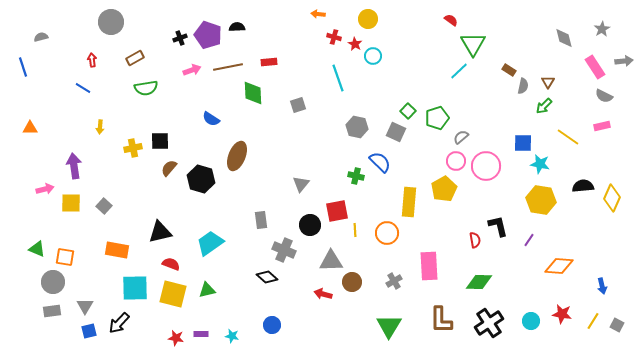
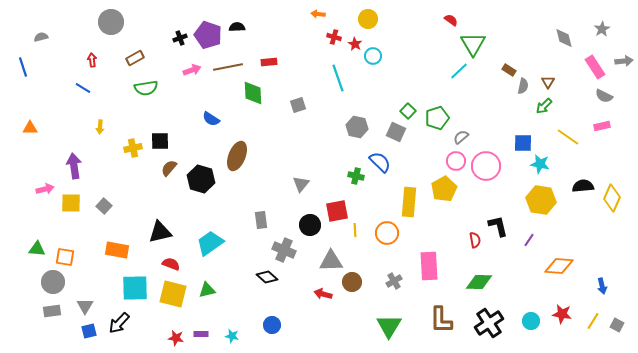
green triangle at (37, 249): rotated 18 degrees counterclockwise
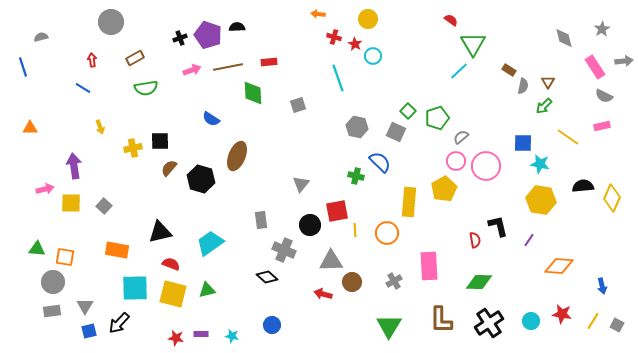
yellow arrow at (100, 127): rotated 24 degrees counterclockwise
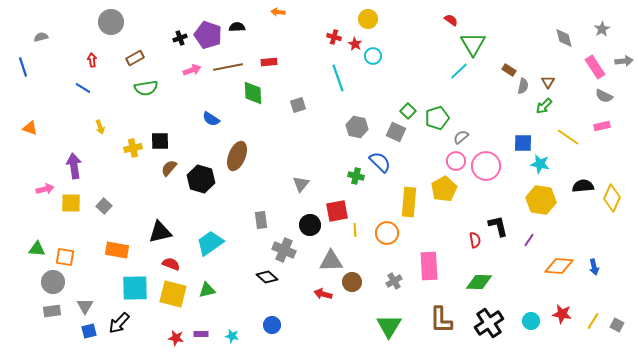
orange arrow at (318, 14): moved 40 px left, 2 px up
orange triangle at (30, 128): rotated 21 degrees clockwise
blue arrow at (602, 286): moved 8 px left, 19 px up
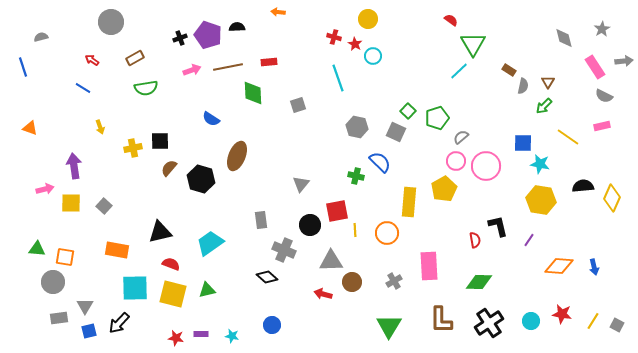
red arrow at (92, 60): rotated 48 degrees counterclockwise
gray rectangle at (52, 311): moved 7 px right, 7 px down
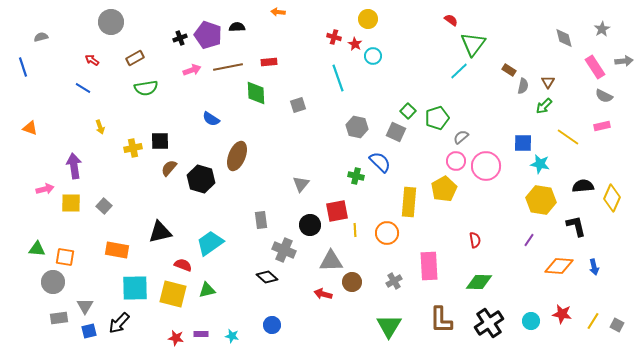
green triangle at (473, 44): rotated 8 degrees clockwise
green diamond at (253, 93): moved 3 px right
black L-shape at (498, 226): moved 78 px right
red semicircle at (171, 264): moved 12 px right, 1 px down
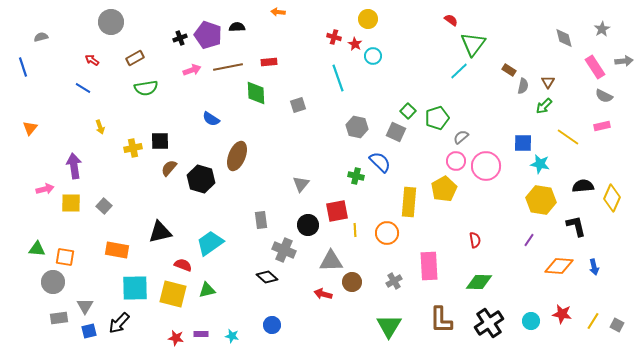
orange triangle at (30, 128): rotated 49 degrees clockwise
black circle at (310, 225): moved 2 px left
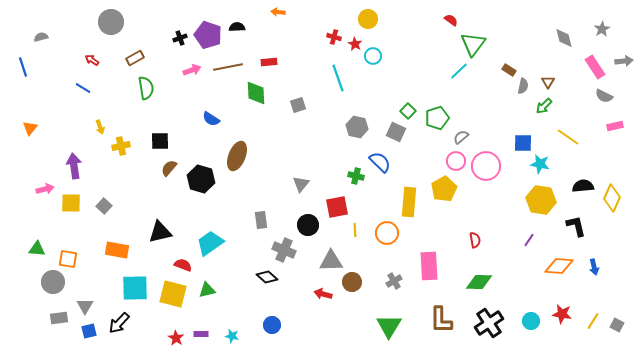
green semicircle at (146, 88): rotated 90 degrees counterclockwise
pink rectangle at (602, 126): moved 13 px right
yellow cross at (133, 148): moved 12 px left, 2 px up
red square at (337, 211): moved 4 px up
orange square at (65, 257): moved 3 px right, 2 px down
red star at (176, 338): rotated 21 degrees clockwise
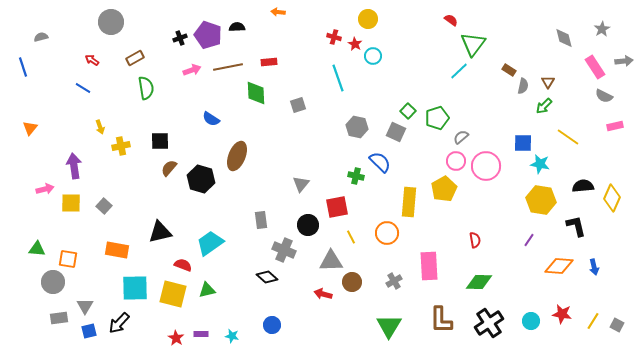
yellow line at (355, 230): moved 4 px left, 7 px down; rotated 24 degrees counterclockwise
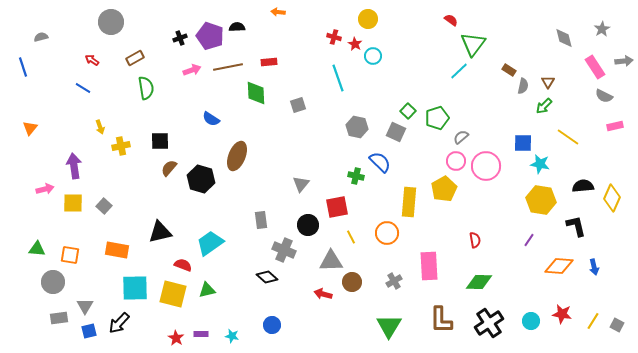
purple pentagon at (208, 35): moved 2 px right, 1 px down
yellow square at (71, 203): moved 2 px right
orange square at (68, 259): moved 2 px right, 4 px up
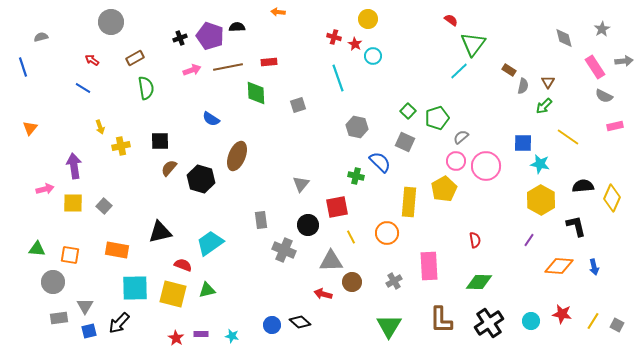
gray square at (396, 132): moved 9 px right, 10 px down
yellow hexagon at (541, 200): rotated 20 degrees clockwise
black diamond at (267, 277): moved 33 px right, 45 px down
